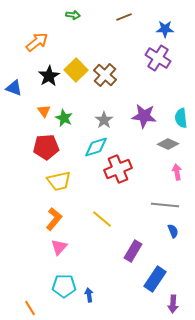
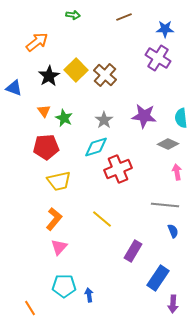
blue rectangle: moved 3 px right, 1 px up
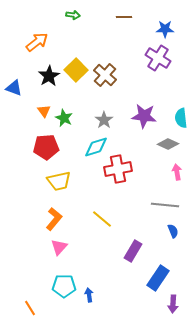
brown line: rotated 21 degrees clockwise
red cross: rotated 12 degrees clockwise
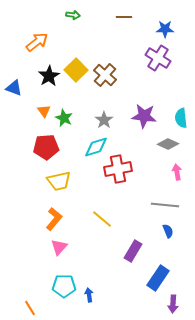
blue semicircle: moved 5 px left
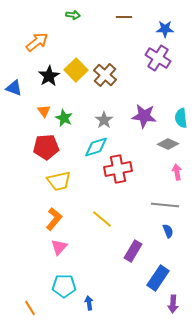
blue arrow: moved 8 px down
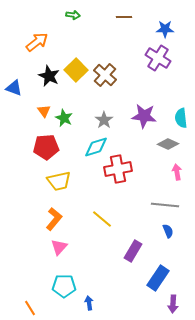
black star: rotated 15 degrees counterclockwise
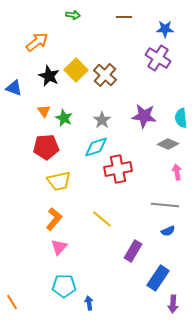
gray star: moved 2 px left
blue semicircle: rotated 88 degrees clockwise
orange line: moved 18 px left, 6 px up
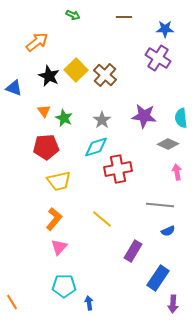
green arrow: rotated 16 degrees clockwise
gray line: moved 5 px left
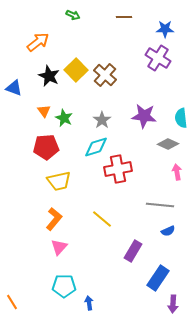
orange arrow: moved 1 px right
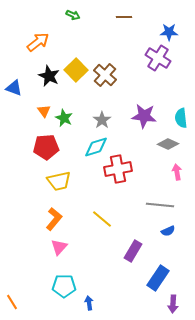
blue star: moved 4 px right, 3 px down
